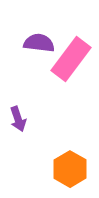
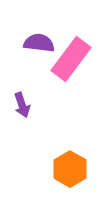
purple arrow: moved 4 px right, 14 px up
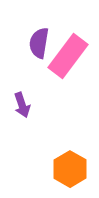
purple semicircle: rotated 88 degrees counterclockwise
pink rectangle: moved 3 px left, 3 px up
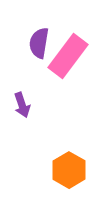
orange hexagon: moved 1 px left, 1 px down
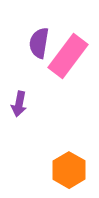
purple arrow: moved 3 px left, 1 px up; rotated 30 degrees clockwise
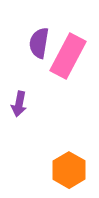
pink rectangle: rotated 9 degrees counterclockwise
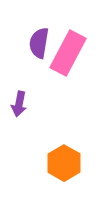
pink rectangle: moved 3 px up
orange hexagon: moved 5 px left, 7 px up
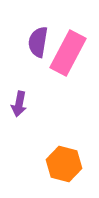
purple semicircle: moved 1 px left, 1 px up
orange hexagon: moved 1 px down; rotated 16 degrees counterclockwise
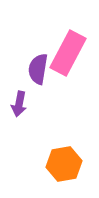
purple semicircle: moved 27 px down
orange hexagon: rotated 24 degrees counterclockwise
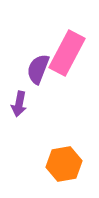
pink rectangle: moved 1 px left
purple semicircle: rotated 12 degrees clockwise
